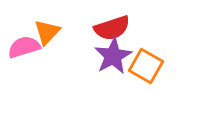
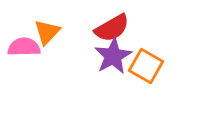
red semicircle: rotated 12 degrees counterclockwise
pink semicircle: rotated 16 degrees clockwise
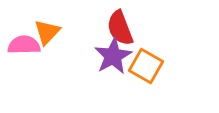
red semicircle: moved 8 px right; rotated 99 degrees clockwise
pink semicircle: moved 2 px up
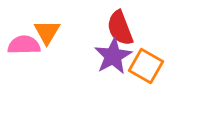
orange triangle: rotated 12 degrees counterclockwise
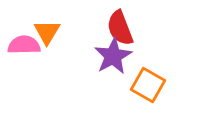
orange square: moved 2 px right, 19 px down
